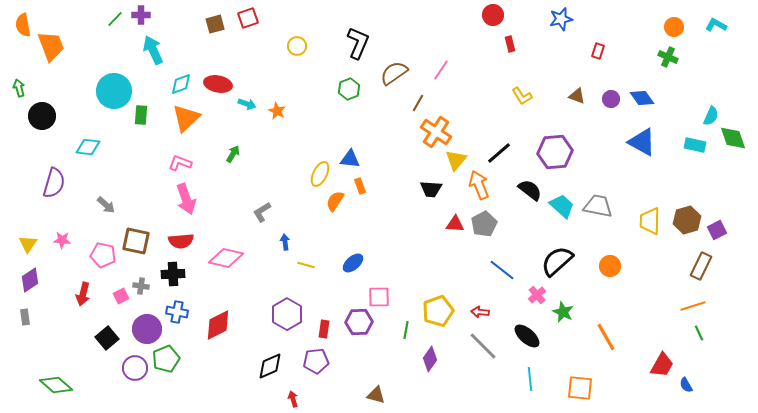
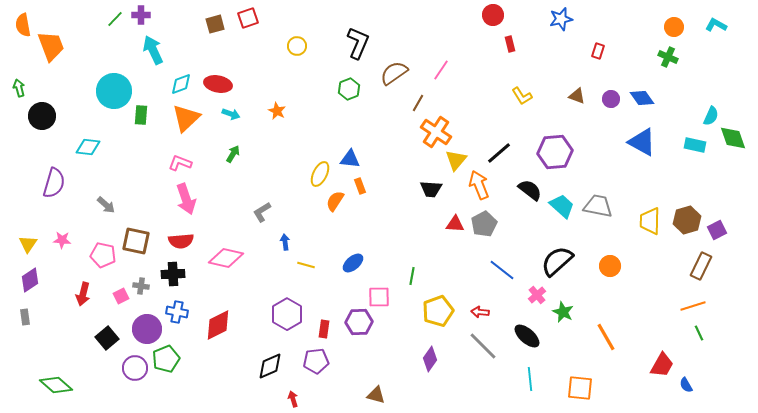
cyan arrow at (247, 104): moved 16 px left, 10 px down
green line at (406, 330): moved 6 px right, 54 px up
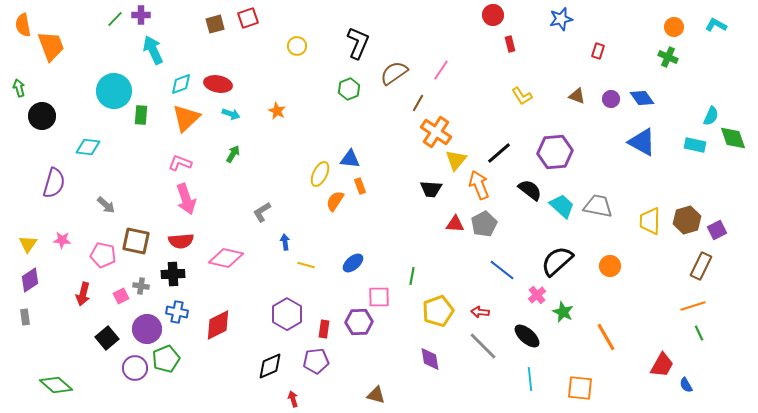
purple diamond at (430, 359): rotated 45 degrees counterclockwise
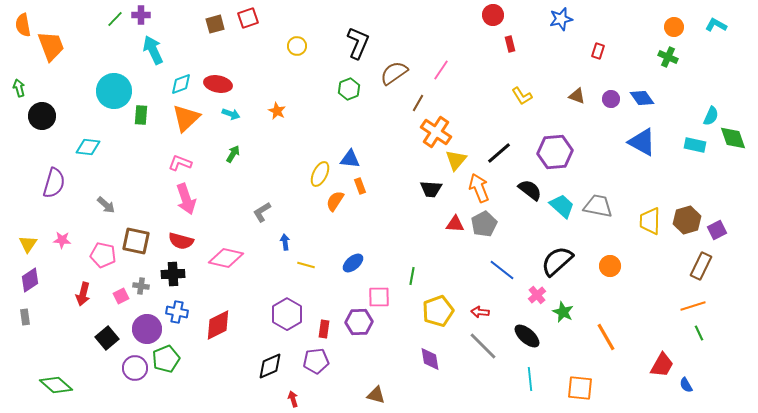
orange arrow at (479, 185): moved 3 px down
red semicircle at (181, 241): rotated 20 degrees clockwise
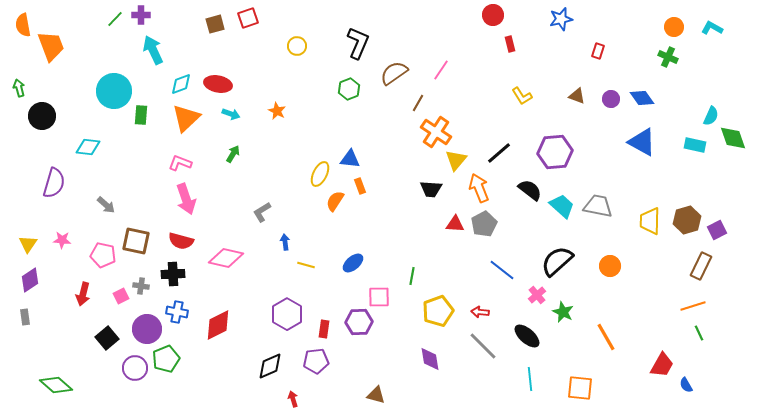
cyan L-shape at (716, 25): moved 4 px left, 3 px down
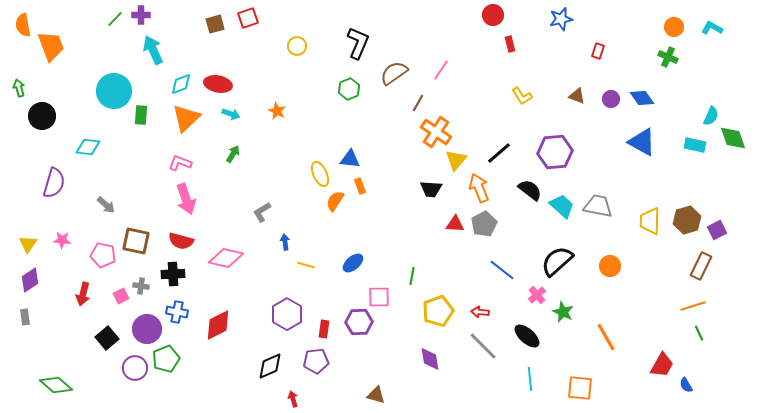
yellow ellipse at (320, 174): rotated 50 degrees counterclockwise
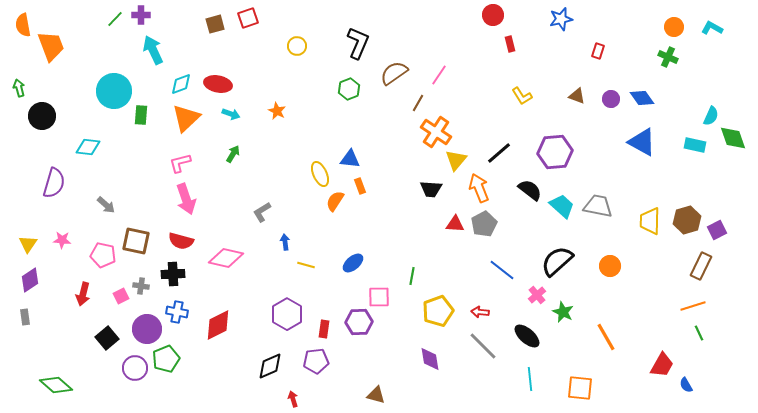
pink line at (441, 70): moved 2 px left, 5 px down
pink L-shape at (180, 163): rotated 35 degrees counterclockwise
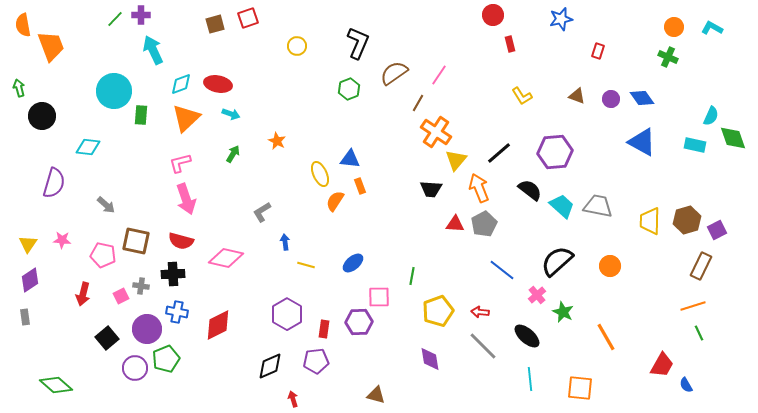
orange star at (277, 111): moved 30 px down
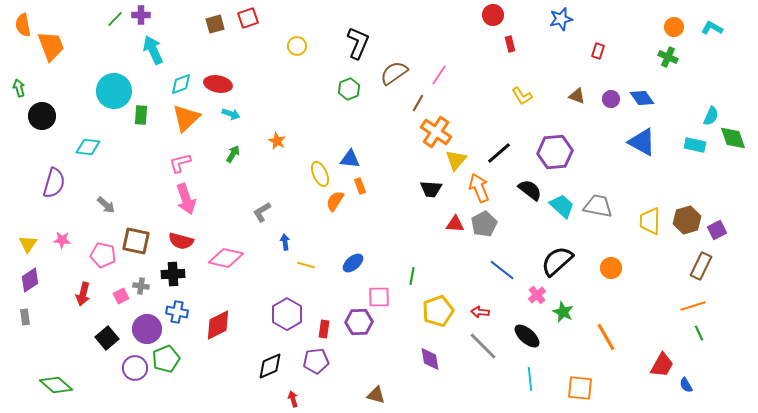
orange circle at (610, 266): moved 1 px right, 2 px down
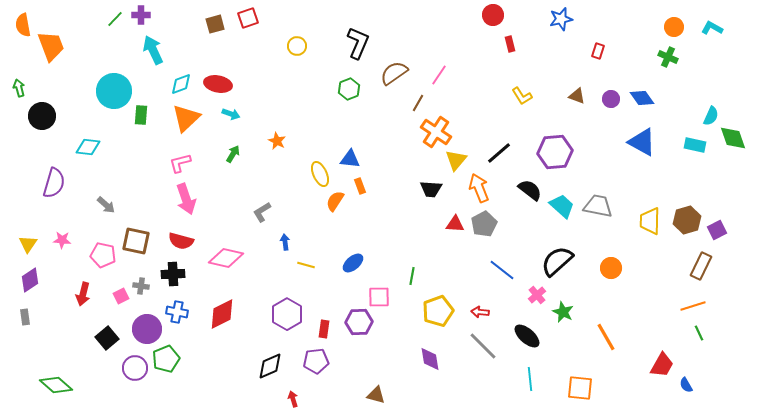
red diamond at (218, 325): moved 4 px right, 11 px up
